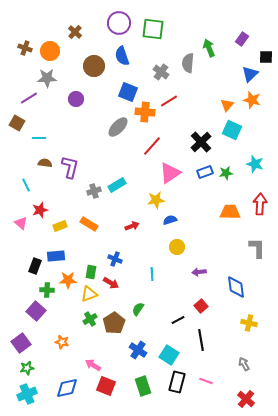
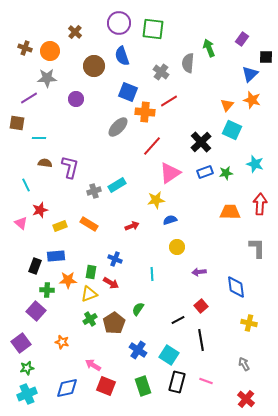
brown square at (17, 123): rotated 21 degrees counterclockwise
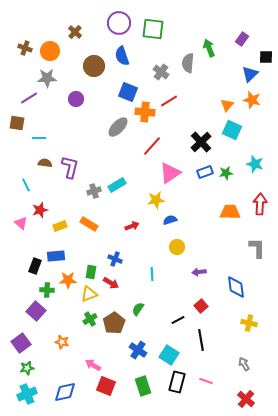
blue diamond at (67, 388): moved 2 px left, 4 px down
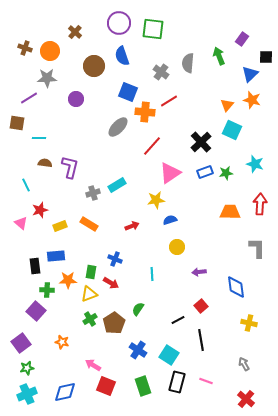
green arrow at (209, 48): moved 10 px right, 8 px down
gray cross at (94, 191): moved 1 px left, 2 px down
black rectangle at (35, 266): rotated 28 degrees counterclockwise
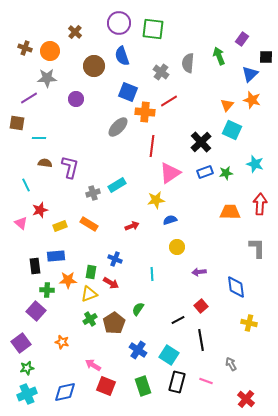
red line at (152, 146): rotated 35 degrees counterclockwise
gray arrow at (244, 364): moved 13 px left
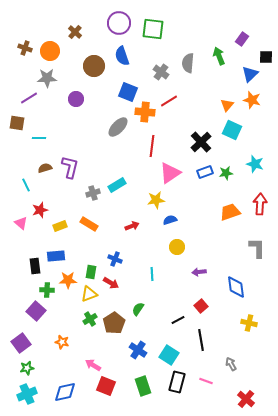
brown semicircle at (45, 163): moved 5 px down; rotated 24 degrees counterclockwise
orange trapezoid at (230, 212): rotated 20 degrees counterclockwise
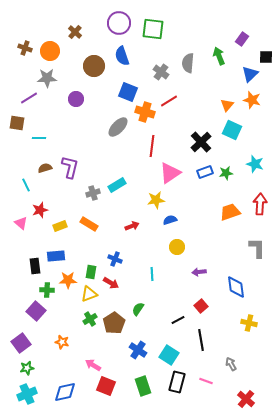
orange cross at (145, 112): rotated 12 degrees clockwise
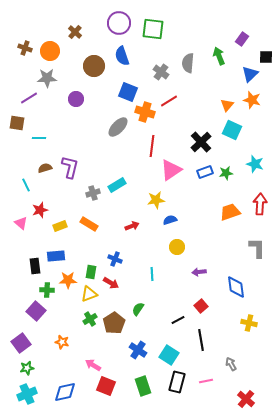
pink triangle at (170, 173): moved 1 px right, 3 px up
pink line at (206, 381): rotated 32 degrees counterclockwise
